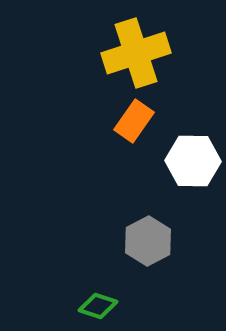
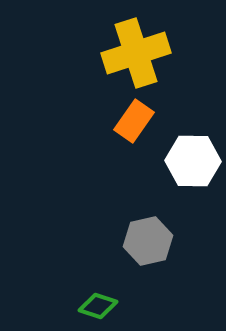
gray hexagon: rotated 15 degrees clockwise
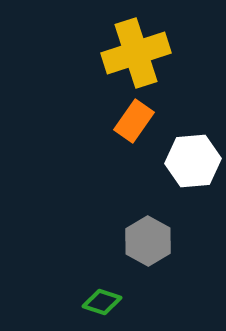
white hexagon: rotated 6 degrees counterclockwise
gray hexagon: rotated 18 degrees counterclockwise
green diamond: moved 4 px right, 4 px up
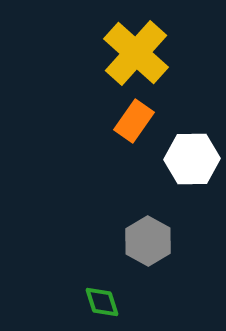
yellow cross: rotated 30 degrees counterclockwise
white hexagon: moved 1 px left, 2 px up; rotated 4 degrees clockwise
green diamond: rotated 54 degrees clockwise
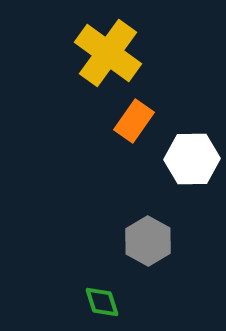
yellow cross: moved 28 px left; rotated 6 degrees counterclockwise
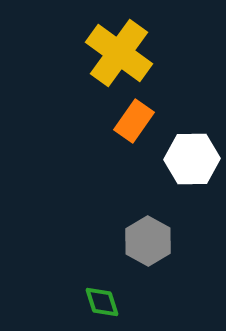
yellow cross: moved 11 px right
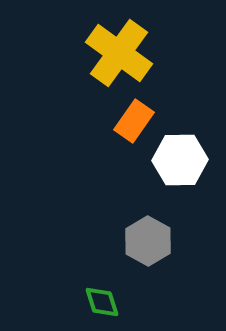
white hexagon: moved 12 px left, 1 px down
